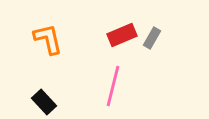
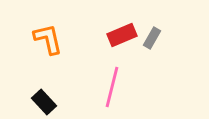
pink line: moved 1 px left, 1 px down
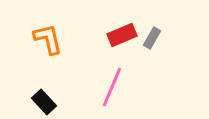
pink line: rotated 9 degrees clockwise
